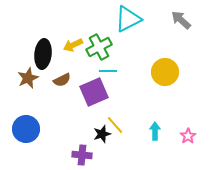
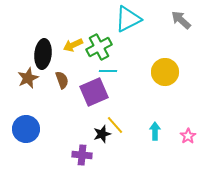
brown semicircle: rotated 84 degrees counterclockwise
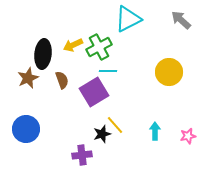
yellow circle: moved 4 px right
purple square: rotated 8 degrees counterclockwise
pink star: rotated 21 degrees clockwise
purple cross: rotated 12 degrees counterclockwise
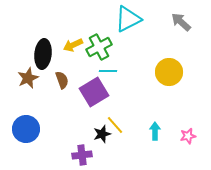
gray arrow: moved 2 px down
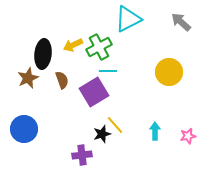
blue circle: moved 2 px left
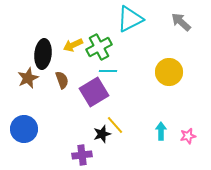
cyan triangle: moved 2 px right
cyan arrow: moved 6 px right
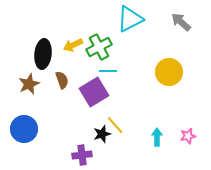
brown star: moved 1 px right, 6 px down
cyan arrow: moved 4 px left, 6 px down
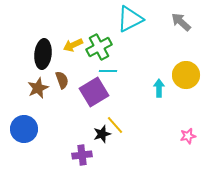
yellow circle: moved 17 px right, 3 px down
brown star: moved 9 px right, 4 px down
cyan arrow: moved 2 px right, 49 px up
